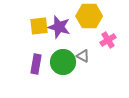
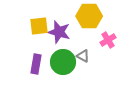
purple star: moved 5 px down
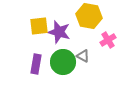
yellow hexagon: rotated 10 degrees clockwise
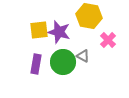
yellow square: moved 4 px down
pink cross: rotated 14 degrees counterclockwise
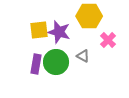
yellow hexagon: rotated 10 degrees counterclockwise
green circle: moved 7 px left
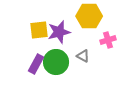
purple star: rotated 30 degrees counterclockwise
pink cross: rotated 28 degrees clockwise
purple rectangle: rotated 18 degrees clockwise
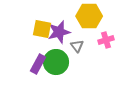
yellow square: moved 3 px right, 1 px up; rotated 18 degrees clockwise
pink cross: moved 2 px left
gray triangle: moved 6 px left, 10 px up; rotated 24 degrees clockwise
purple rectangle: moved 2 px right
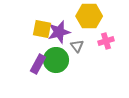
pink cross: moved 1 px down
green circle: moved 2 px up
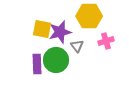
purple star: moved 1 px right
purple rectangle: moved 1 px left; rotated 30 degrees counterclockwise
